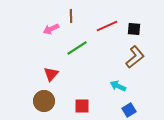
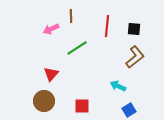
red line: rotated 60 degrees counterclockwise
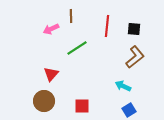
cyan arrow: moved 5 px right
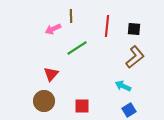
pink arrow: moved 2 px right
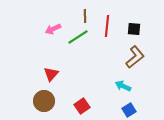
brown line: moved 14 px right
green line: moved 1 px right, 11 px up
red square: rotated 35 degrees counterclockwise
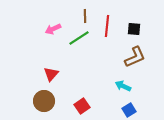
green line: moved 1 px right, 1 px down
brown L-shape: rotated 15 degrees clockwise
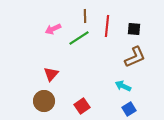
blue square: moved 1 px up
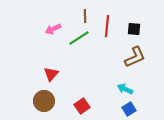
cyan arrow: moved 2 px right, 3 px down
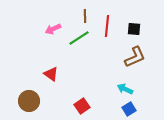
red triangle: rotated 35 degrees counterclockwise
brown circle: moved 15 px left
